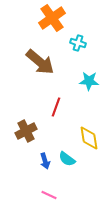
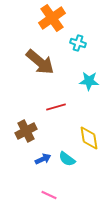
red line: rotated 54 degrees clockwise
blue arrow: moved 2 px left, 2 px up; rotated 98 degrees counterclockwise
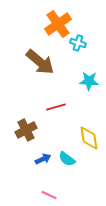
orange cross: moved 6 px right, 6 px down
brown cross: moved 1 px up
